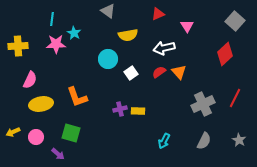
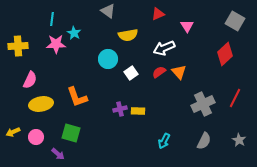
gray square: rotated 12 degrees counterclockwise
white arrow: rotated 10 degrees counterclockwise
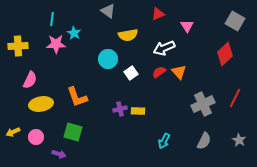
green square: moved 2 px right, 1 px up
purple arrow: moved 1 px right; rotated 24 degrees counterclockwise
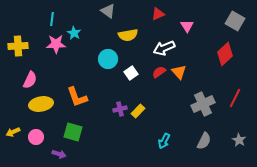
yellow rectangle: rotated 48 degrees counterclockwise
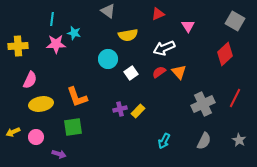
pink triangle: moved 1 px right
cyan star: rotated 16 degrees counterclockwise
green square: moved 5 px up; rotated 24 degrees counterclockwise
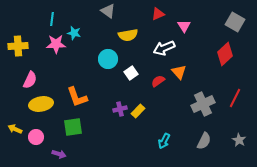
gray square: moved 1 px down
pink triangle: moved 4 px left
red semicircle: moved 1 px left, 9 px down
yellow arrow: moved 2 px right, 3 px up; rotated 48 degrees clockwise
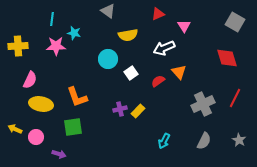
pink star: moved 2 px down
red diamond: moved 2 px right, 4 px down; rotated 65 degrees counterclockwise
yellow ellipse: rotated 20 degrees clockwise
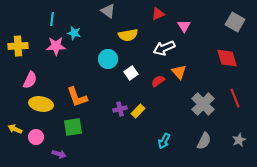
red line: rotated 48 degrees counterclockwise
gray cross: rotated 20 degrees counterclockwise
gray star: rotated 16 degrees clockwise
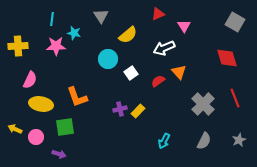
gray triangle: moved 7 px left, 5 px down; rotated 21 degrees clockwise
yellow semicircle: rotated 30 degrees counterclockwise
green square: moved 8 px left
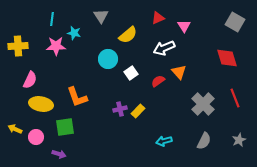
red triangle: moved 4 px down
cyan arrow: rotated 49 degrees clockwise
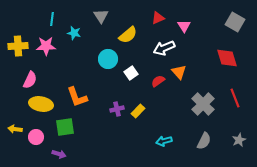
pink star: moved 10 px left
purple cross: moved 3 px left
yellow arrow: rotated 16 degrees counterclockwise
